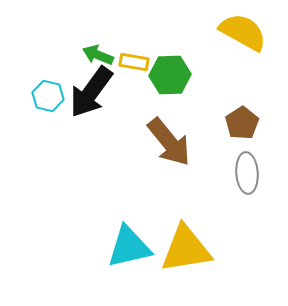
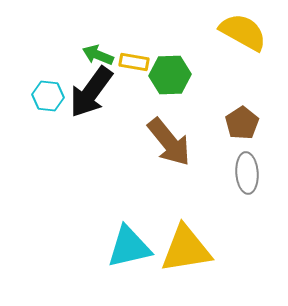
cyan hexagon: rotated 8 degrees counterclockwise
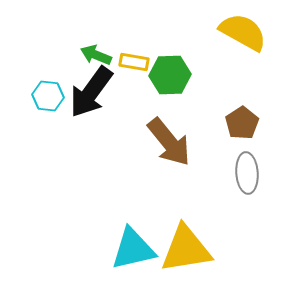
green arrow: moved 2 px left
cyan triangle: moved 4 px right, 2 px down
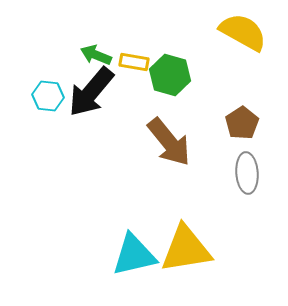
green hexagon: rotated 18 degrees clockwise
black arrow: rotated 4 degrees clockwise
cyan triangle: moved 1 px right, 6 px down
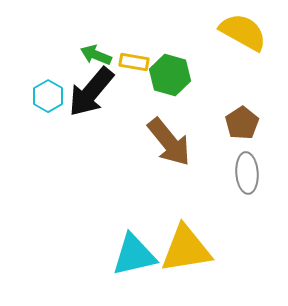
cyan hexagon: rotated 24 degrees clockwise
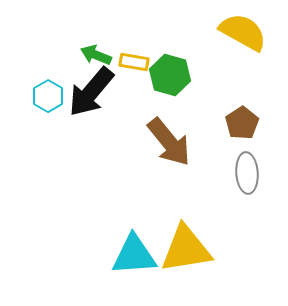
cyan triangle: rotated 9 degrees clockwise
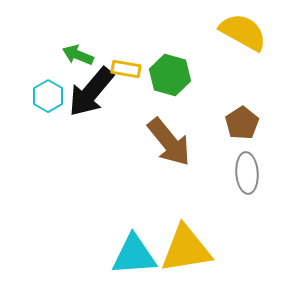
green arrow: moved 18 px left
yellow rectangle: moved 8 px left, 7 px down
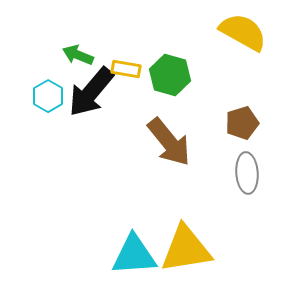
brown pentagon: rotated 16 degrees clockwise
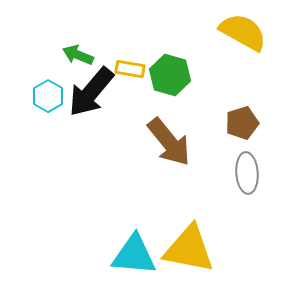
yellow rectangle: moved 4 px right
yellow triangle: moved 3 px right; rotated 20 degrees clockwise
cyan triangle: rotated 9 degrees clockwise
